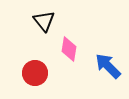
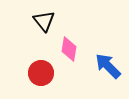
red circle: moved 6 px right
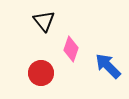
pink diamond: moved 2 px right; rotated 10 degrees clockwise
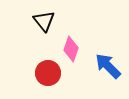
red circle: moved 7 px right
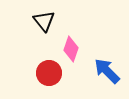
blue arrow: moved 1 px left, 5 px down
red circle: moved 1 px right
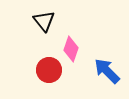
red circle: moved 3 px up
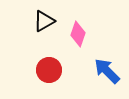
black triangle: rotated 40 degrees clockwise
pink diamond: moved 7 px right, 15 px up
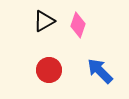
pink diamond: moved 9 px up
blue arrow: moved 7 px left
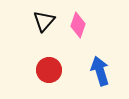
black triangle: rotated 20 degrees counterclockwise
blue arrow: rotated 28 degrees clockwise
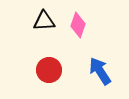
black triangle: rotated 45 degrees clockwise
blue arrow: rotated 16 degrees counterclockwise
